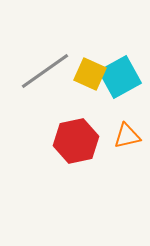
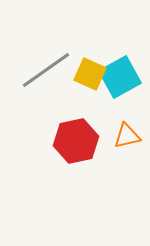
gray line: moved 1 px right, 1 px up
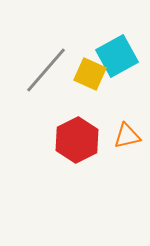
gray line: rotated 14 degrees counterclockwise
cyan square: moved 3 px left, 21 px up
red hexagon: moved 1 px right, 1 px up; rotated 15 degrees counterclockwise
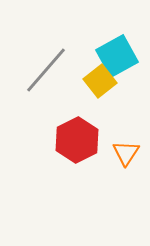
yellow square: moved 10 px right, 7 px down; rotated 28 degrees clockwise
orange triangle: moved 1 px left, 17 px down; rotated 44 degrees counterclockwise
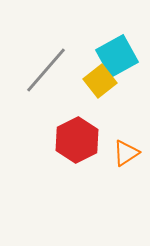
orange triangle: rotated 24 degrees clockwise
